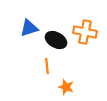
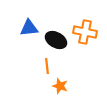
blue triangle: rotated 12 degrees clockwise
orange star: moved 6 px left, 1 px up
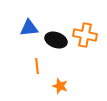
orange cross: moved 3 px down
black ellipse: rotated 10 degrees counterclockwise
orange line: moved 10 px left
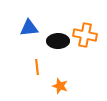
black ellipse: moved 2 px right, 1 px down; rotated 20 degrees counterclockwise
orange line: moved 1 px down
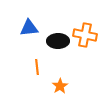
orange star: rotated 21 degrees clockwise
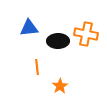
orange cross: moved 1 px right, 1 px up
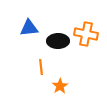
orange line: moved 4 px right
